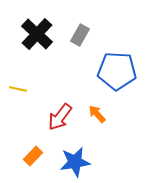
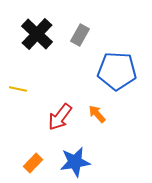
orange rectangle: moved 7 px down
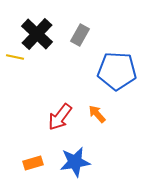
yellow line: moved 3 px left, 32 px up
orange rectangle: rotated 30 degrees clockwise
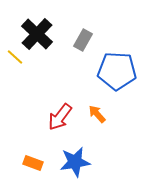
gray rectangle: moved 3 px right, 5 px down
yellow line: rotated 30 degrees clockwise
orange rectangle: rotated 36 degrees clockwise
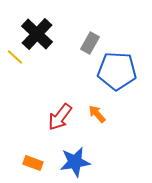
gray rectangle: moved 7 px right, 3 px down
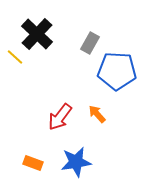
blue star: moved 1 px right
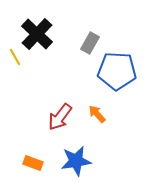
yellow line: rotated 18 degrees clockwise
blue star: moved 1 px up
